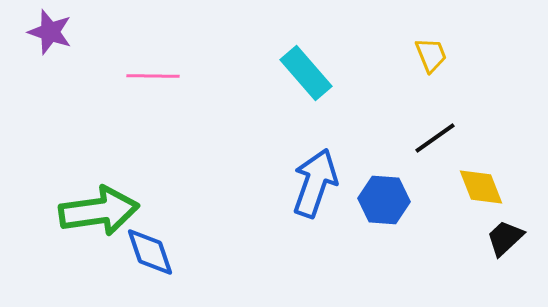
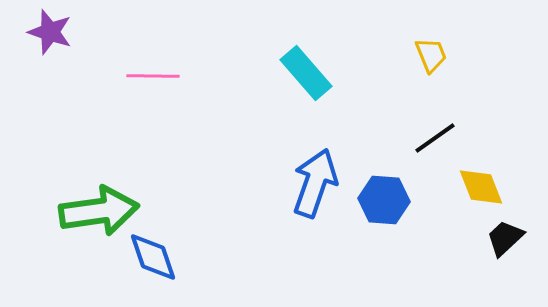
blue diamond: moved 3 px right, 5 px down
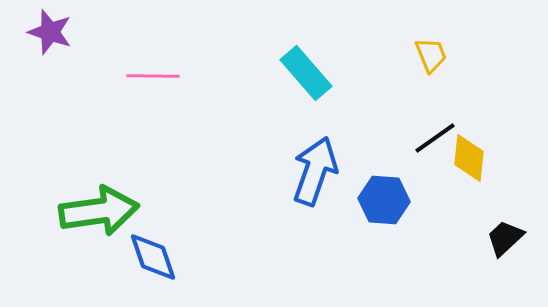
blue arrow: moved 12 px up
yellow diamond: moved 12 px left, 29 px up; rotated 27 degrees clockwise
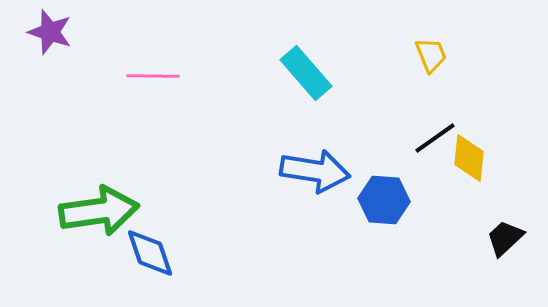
blue arrow: rotated 80 degrees clockwise
blue diamond: moved 3 px left, 4 px up
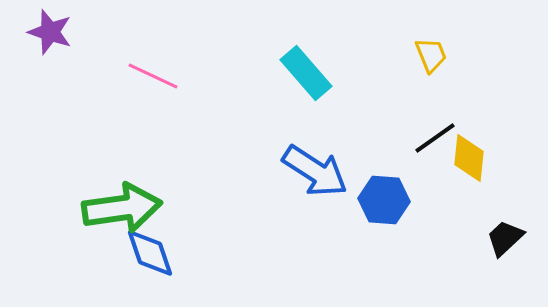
pink line: rotated 24 degrees clockwise
blue arrow: rotated 24 degrees clockwise
green arrow: moved 23 px right, 3 px up
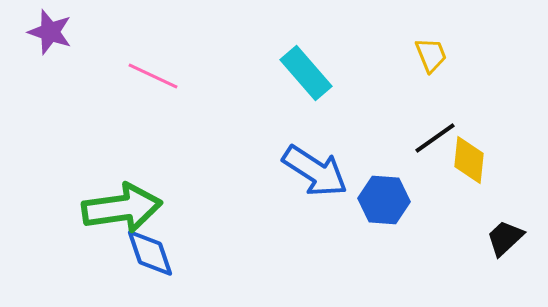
yellow diamond: moved 2 px down
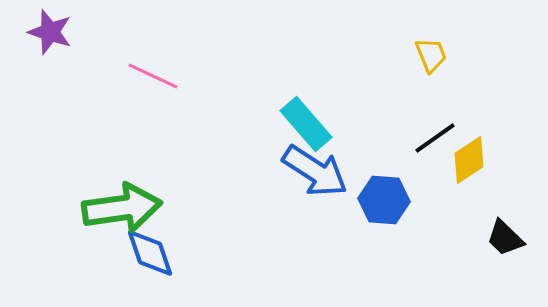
cyan rectangle: moved 51 px down
yellow diamond: rotated 51 degrees clockwise
black trapezoid: rotated 93 degrees counterclockwise
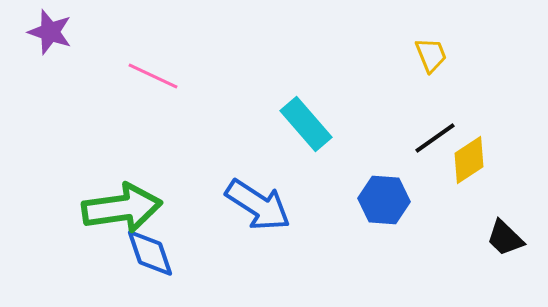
blue arrow: moved 57 px left, 34 px down
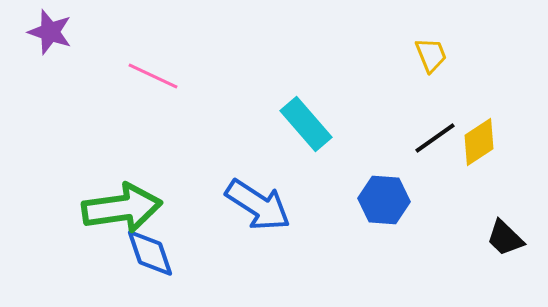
yellow diamond: moved 10 px right, 18 px up
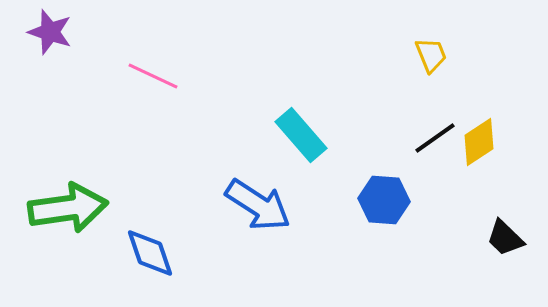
cyan rectangle: moved 5 px left, 11 px down
green arrow: moved 54 px left
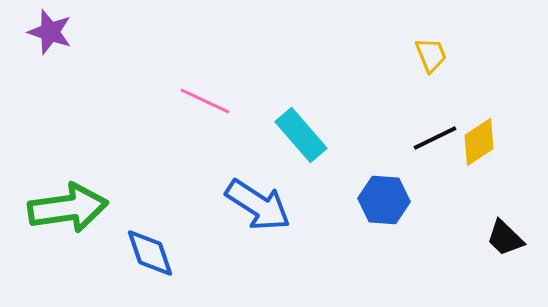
pink line: moved 52 px right, 25 px down
black line: rotated 9 degrees clockwise
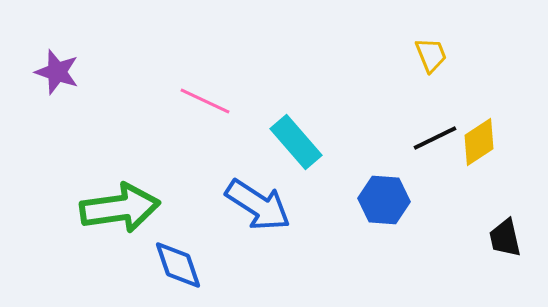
purple star: moved 7 px right, 40 px down
cyan rectangle: moved 5 px left, 7 px down
green arrow: moved 52 px right
black trapezoid: rotated 33 degrees clockwise
blue diamond: moved 28 px right, 12 px down
